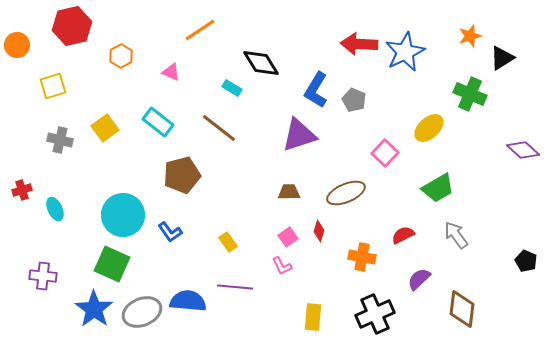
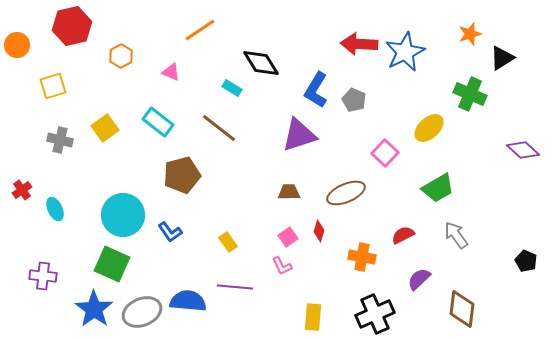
orange star at (470, 36): moved 2 px up
red cross at (22, 190): rotated 18 degrees counterclockwise
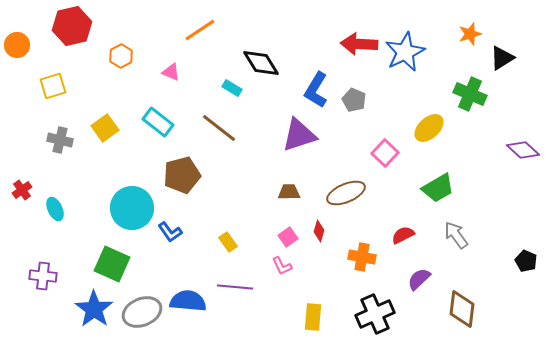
cyan circle at (123, 215): moved 9 px right, 7 px up
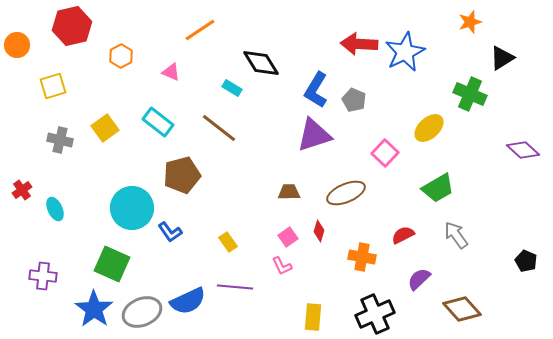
orange star at (470, 34): moved 12 px up
purple triangle at (299, 135): moved 15 px right
blue semicircle at (188, 301): rotated 150 degrees clockwise
brown diamond at (462, 309): rotated 48 degrees counterclockwise
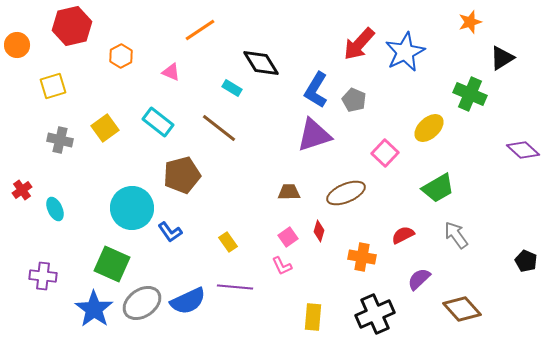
red arrow at (359, 44): rotated 51 degrees counterclockwise
gray ellipse at (142, 312): moved 9 px up; rotated 12 degrees counterclockwise
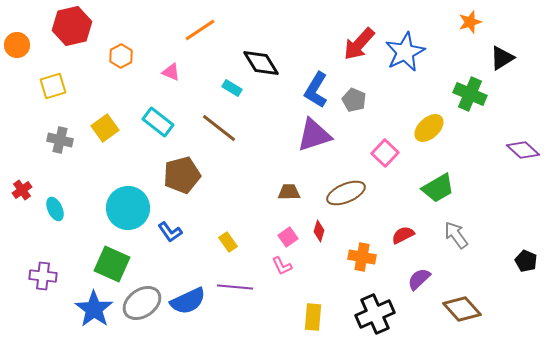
cyan circle at (132, 208): moved 4 px left
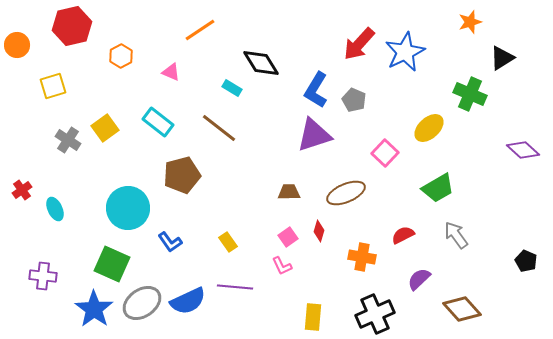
gray cross at (60, 140): moved 8 px right; rotated 20 degrees clockwise
blue L-shape at (170, 232): moved 10 px down
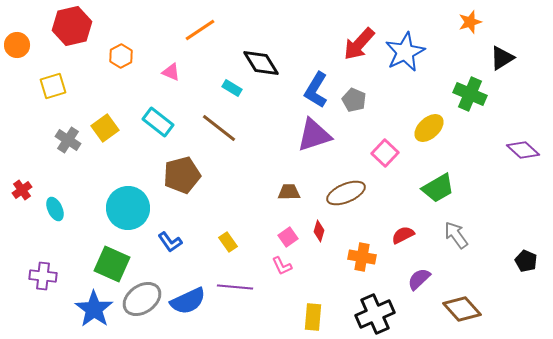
gray ellipse at (142, 303): moved 4 px up
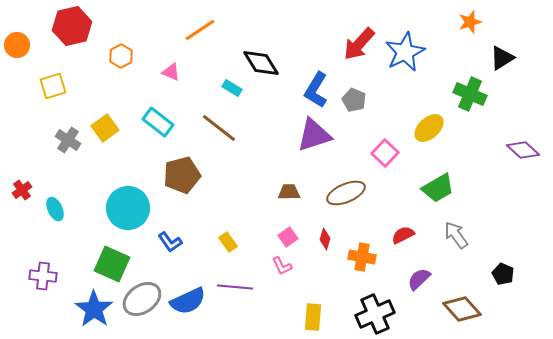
red diamond at (319, 231): moved 6 px right, 8 px down
black pentagon at (526, 261): moved 23 px left, 13 px down
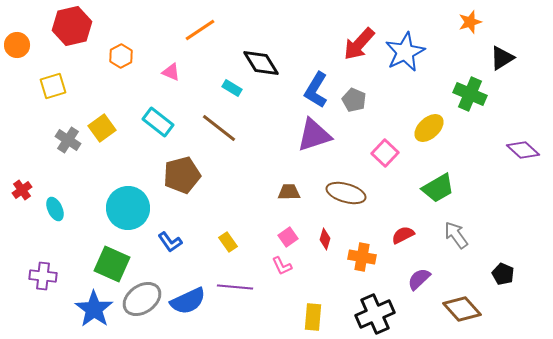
yellow square at (105, 128): moved 3 px left
brown ellipse at (346, 193): rotated 39 degrees clockwise
